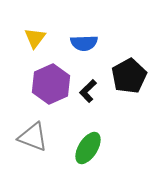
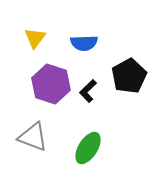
purple hexagon: rotated 18 degrees counterclockwise
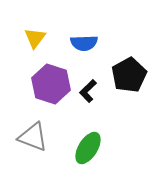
black pentagon: moved 1 px up
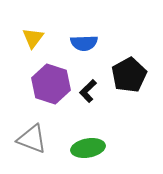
yellow triangle: moved 2 px left
gray triangle: moved 1 px left, 2 px down
green ellipse: rotated 48 degrees clockwise
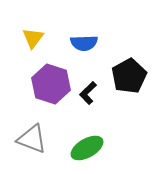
black pentagon: moved 1 px down
black L-shape: moved 2 px down
green ellipse: moved 1 px left; rotated 20 degrees counterclockwise
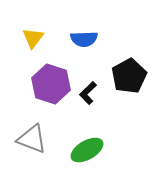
blue semicircle: moved 4 px up
green ellipse: moved 2 px down
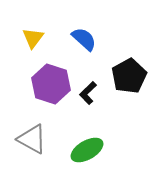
blue semicircle: rotated 136 degrees counterclockwise
gray triangle: rotated 8 degrees clockwise
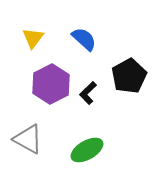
purple hexagon: rotated 15 degrees clockwise
gray triangle: moved 4 px left
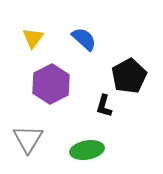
black L-shape: moved 16 px right, 13 px down; rotated 30 degrees counterclockwise
gray triangle: rotated 32 degrees clockwise
green ellipse: rotated 20 degrees clockwise
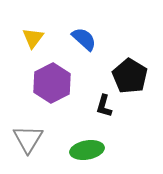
black pentagon: moved 1 px right; rotated 12 degrees counterclockwise
purple hexagon: moved 1 px right, 1 px up
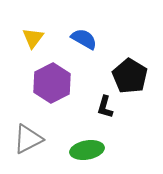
blue semicircle: rotated 12 degrees counterclockwise
black L-shape: moved 1 px right, 1 px down
gray triangle: rotated 32 degrees clockwise
